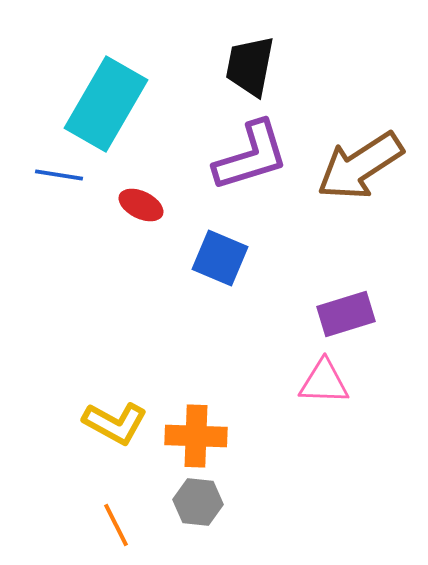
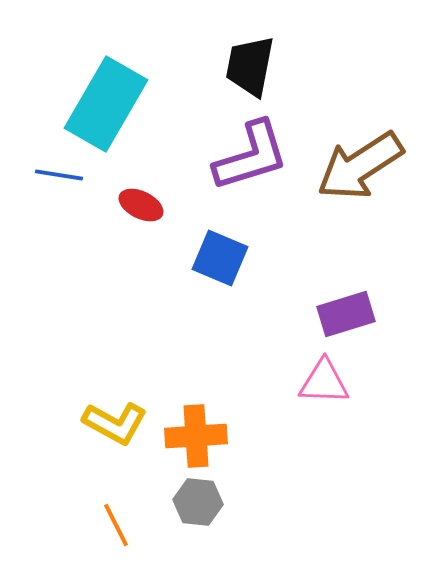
orange cross: rotated 6 degrees counterclockwise
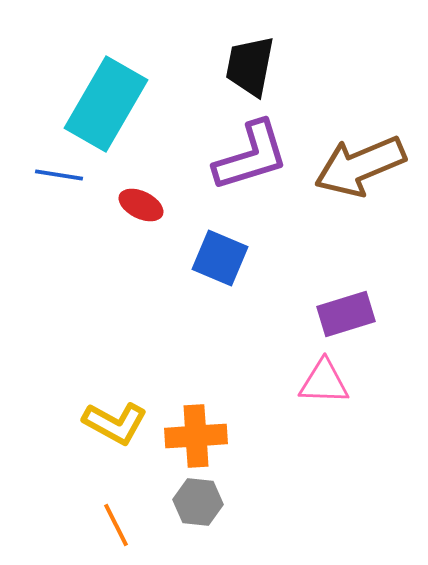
brown arrow: rotated 10 degrees clockwise
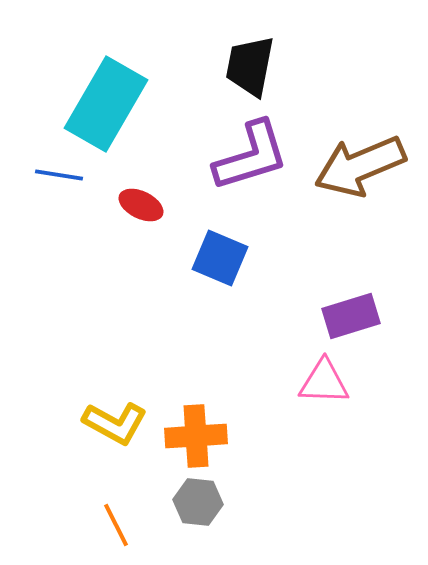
purple rectangle: moved 5 px right, 2 px down
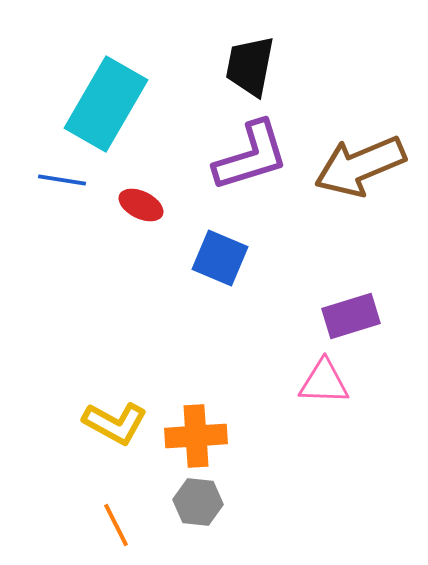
blue line: moved 3 px right, 5 px down
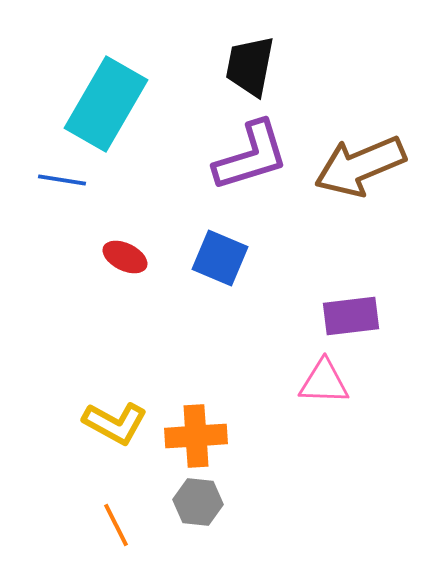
red ellipse: moved 16 px left, 52 px down
purple rectangle: rotated 10 degrees clockwise
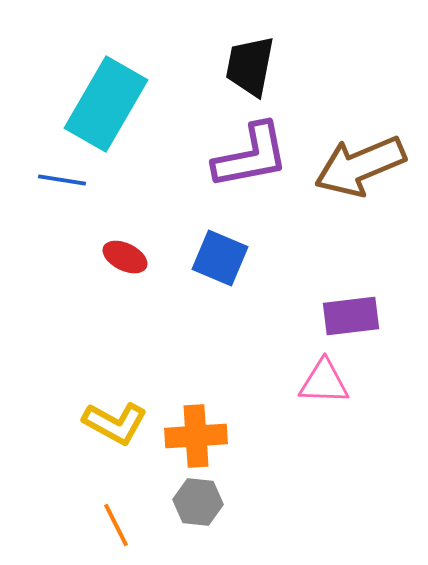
purple L-shape: rotated 6 degrees clockwise
